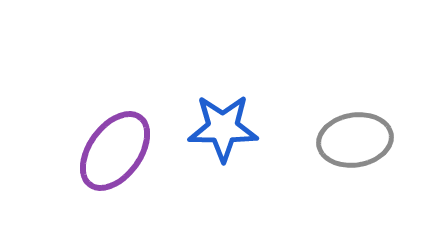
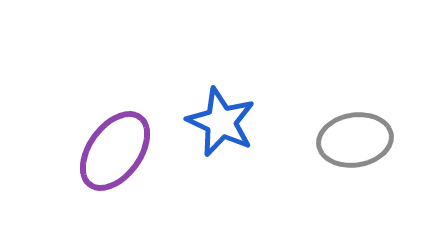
blue star: moved 2 px left, 6 px up; rotated 24 degrees clockwise
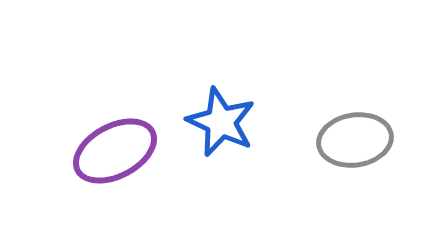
purple ellipse: rotated 26 degrees clockwise
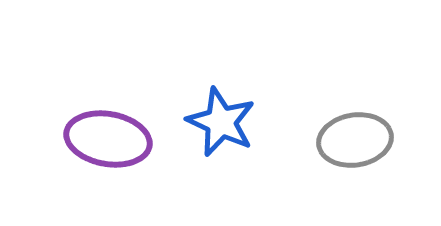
purple ellipse: moved 7 px left, 12 px up; rotated 38 degrees clockwise
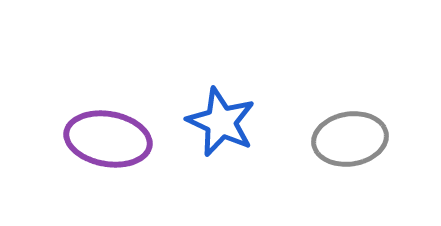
gray ellipse: moved 5 px left, 1 px up
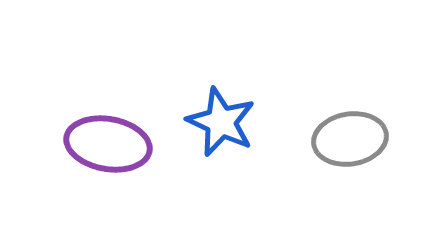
purple ellipse: moved 5 px down
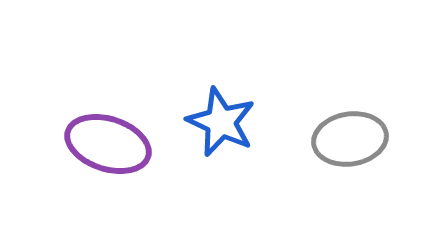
purple ellipse: rotated 8 degrees clockwise
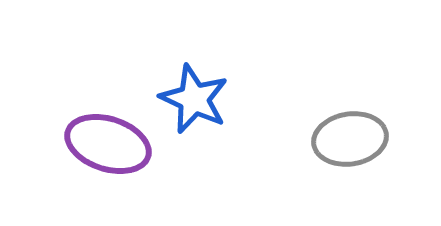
blue star: moved 27 px left, 23 px up
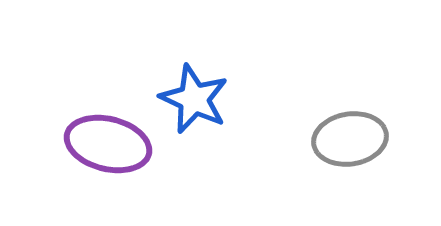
purple ellipse: rotated 4 degrees counterclockwise
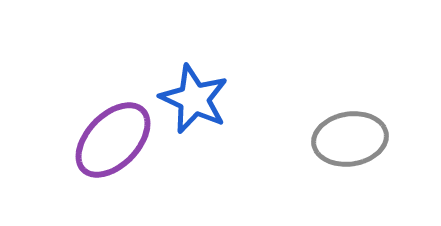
purple ellipse: moved 5 px right, 4 px up; rotated 60 degrees counterclockwise
